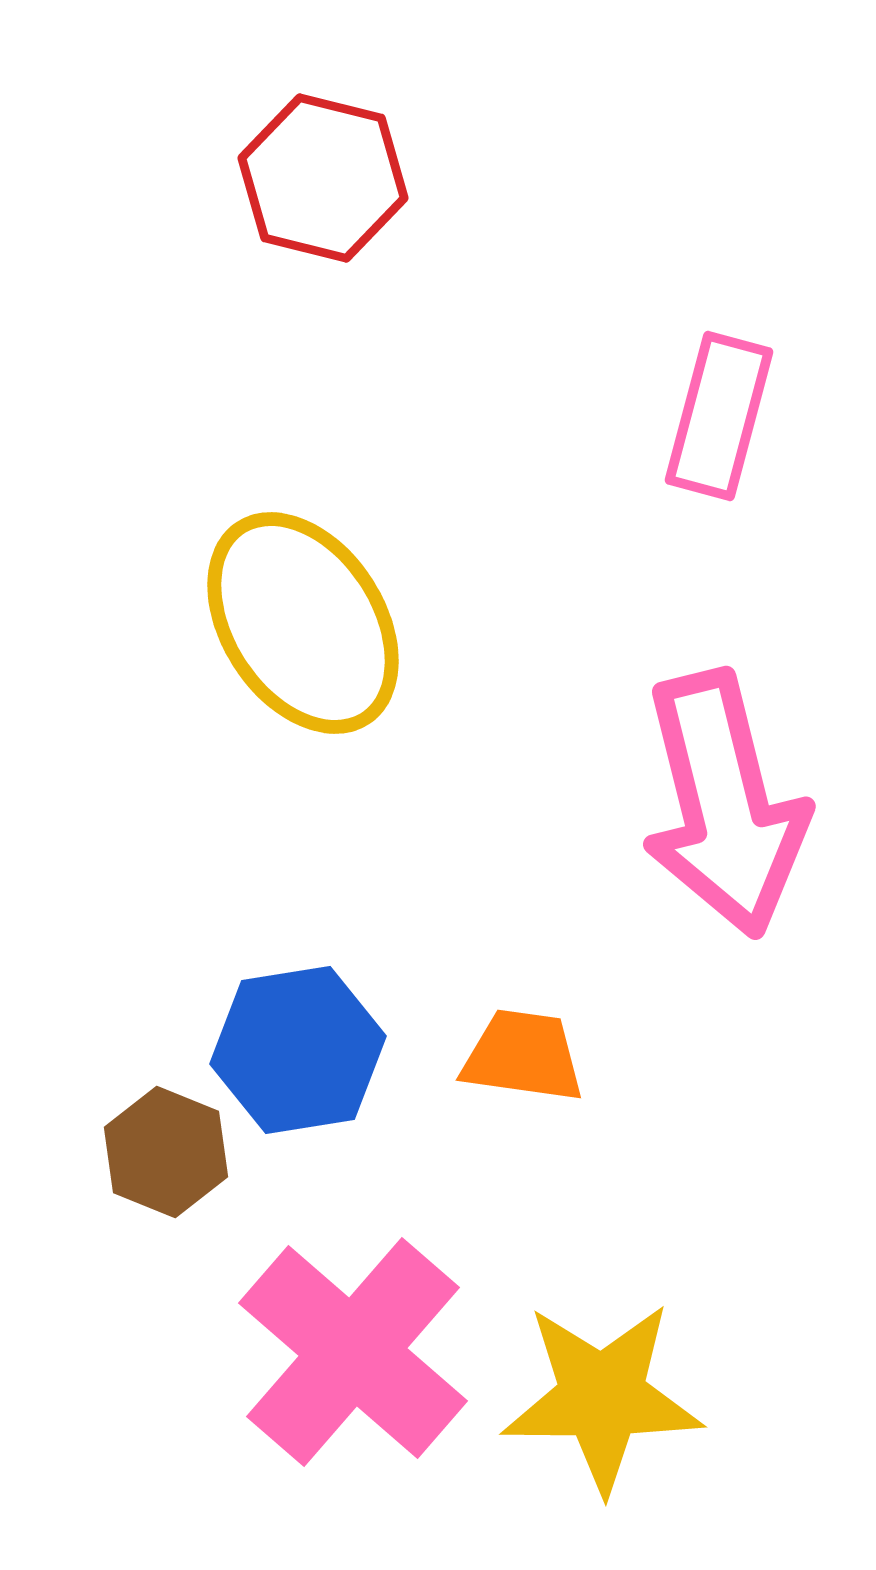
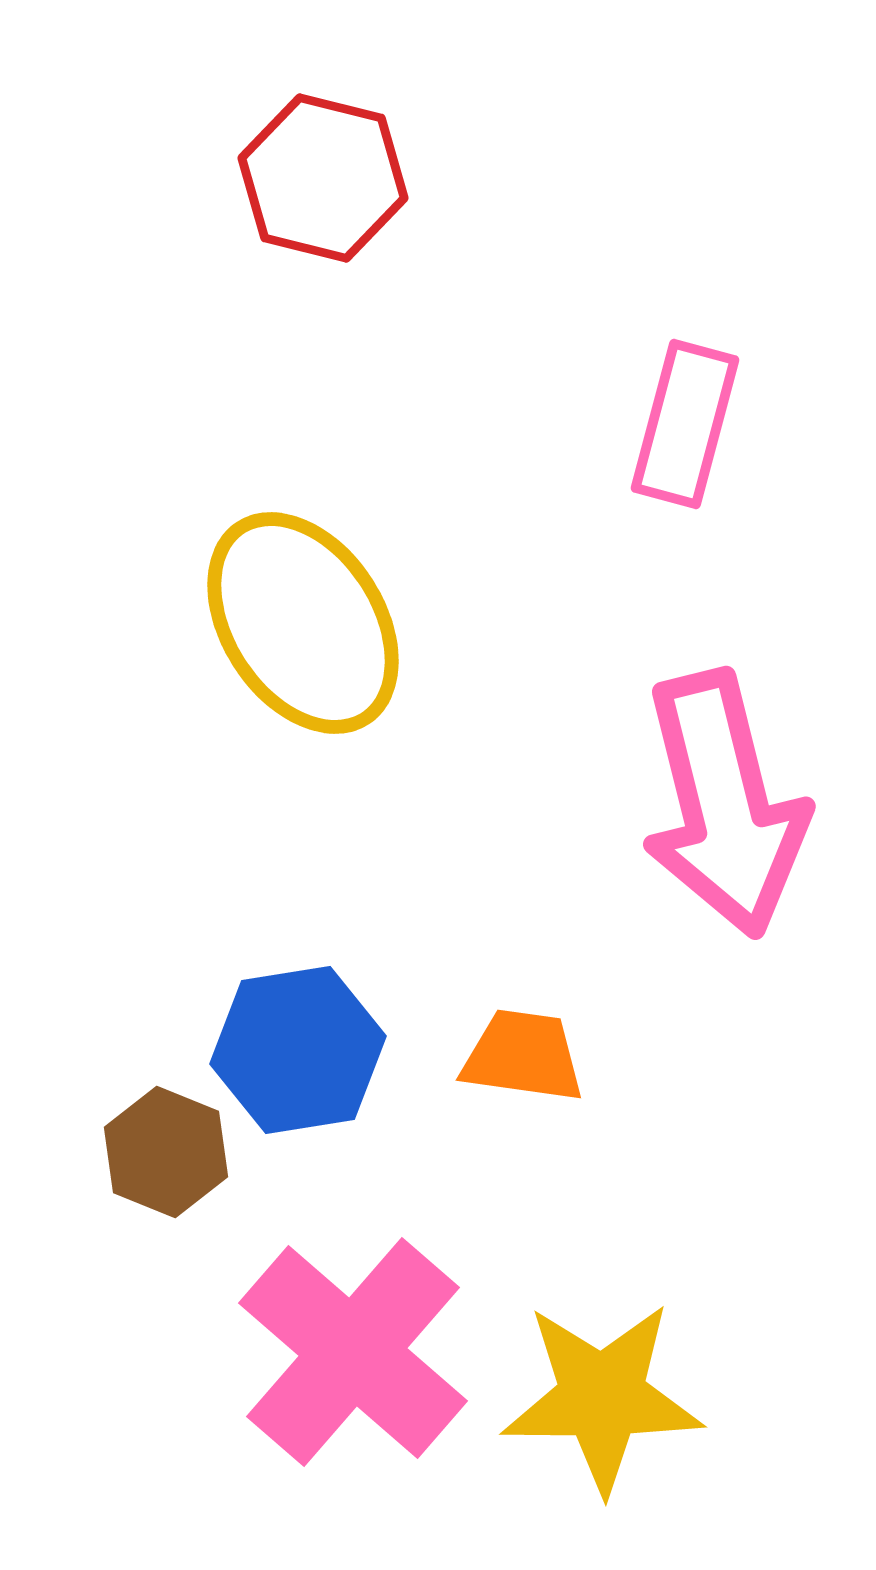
pink rectangle: moved 34 px left, 8 px down
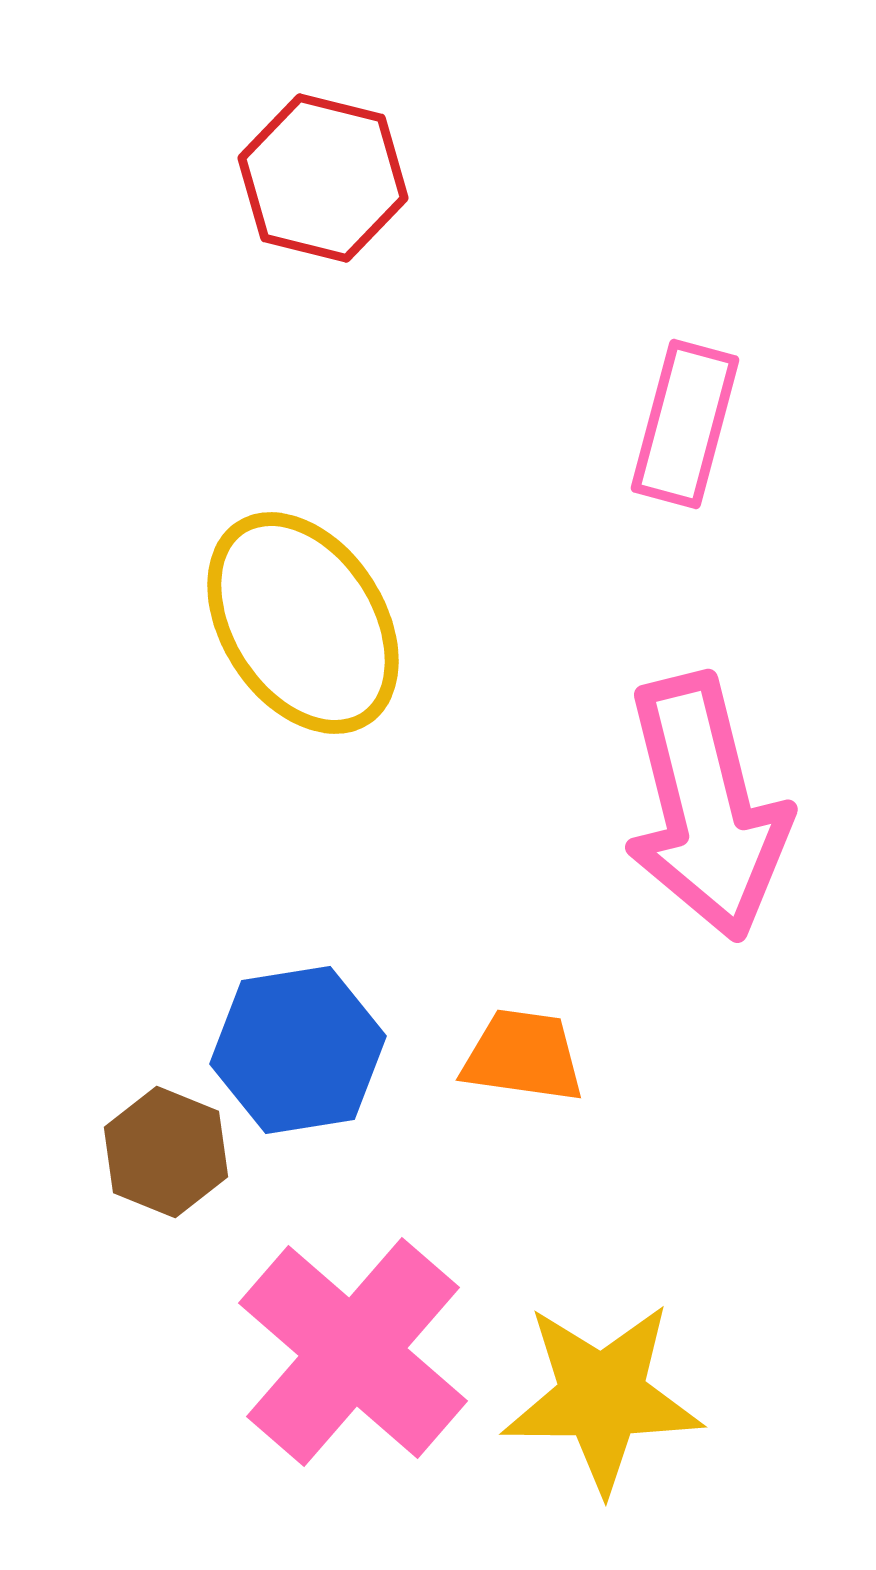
pink arrow: moved 18 px left, 3 px down
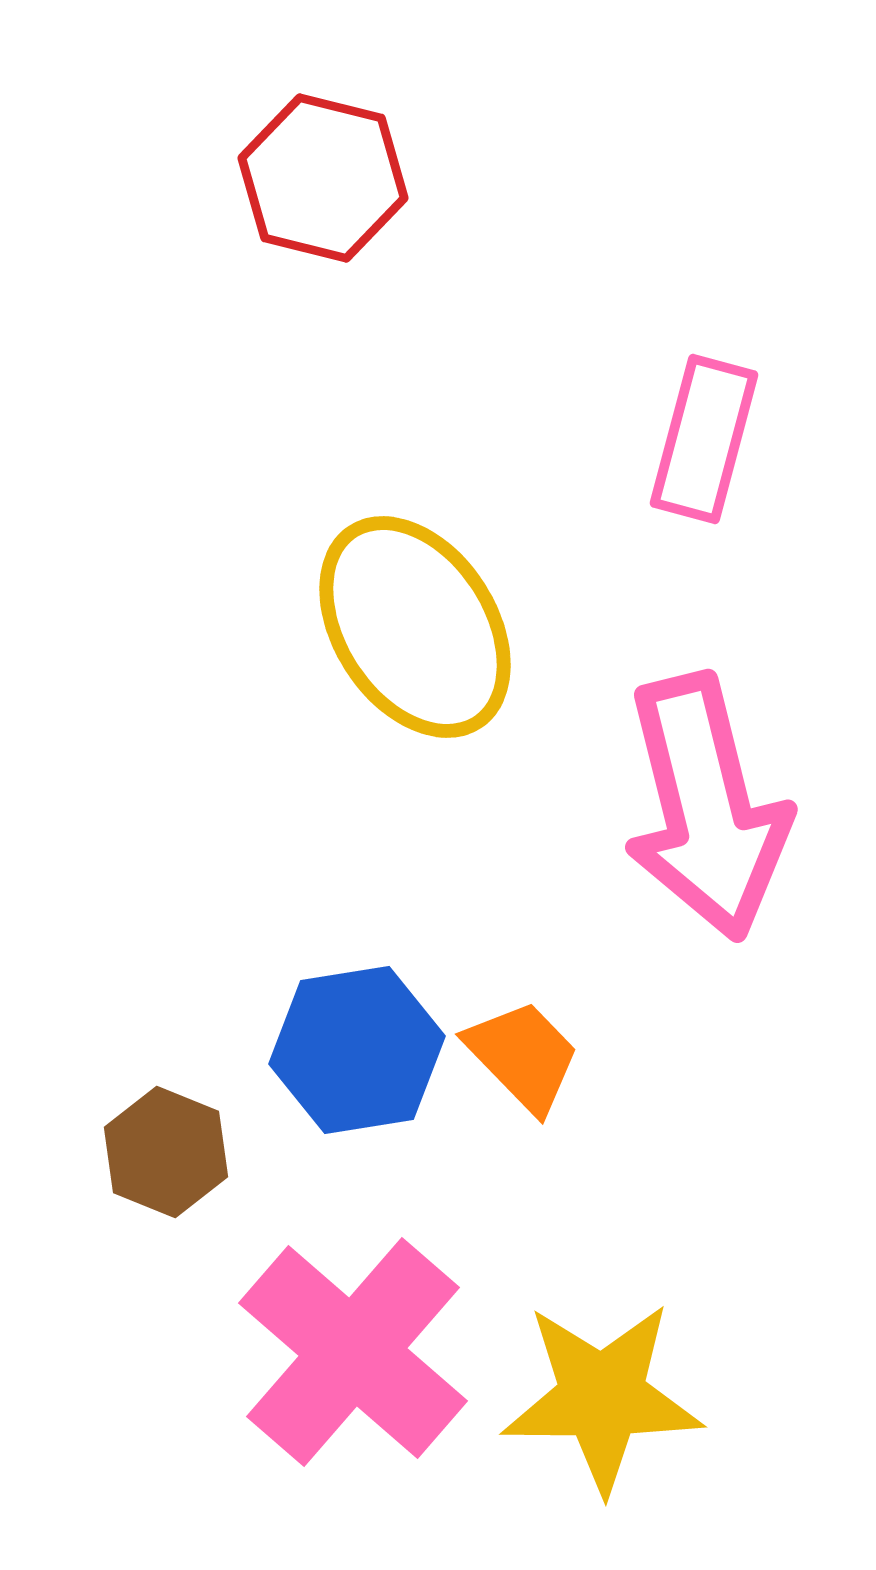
pink rectangle: moved 19 px right, 15 px down
yellow ellipse: moved 112 px right, 4 px down
blue hexagon: moved 59 px right
orange trapezoid: rotated 38 degrees clockwise
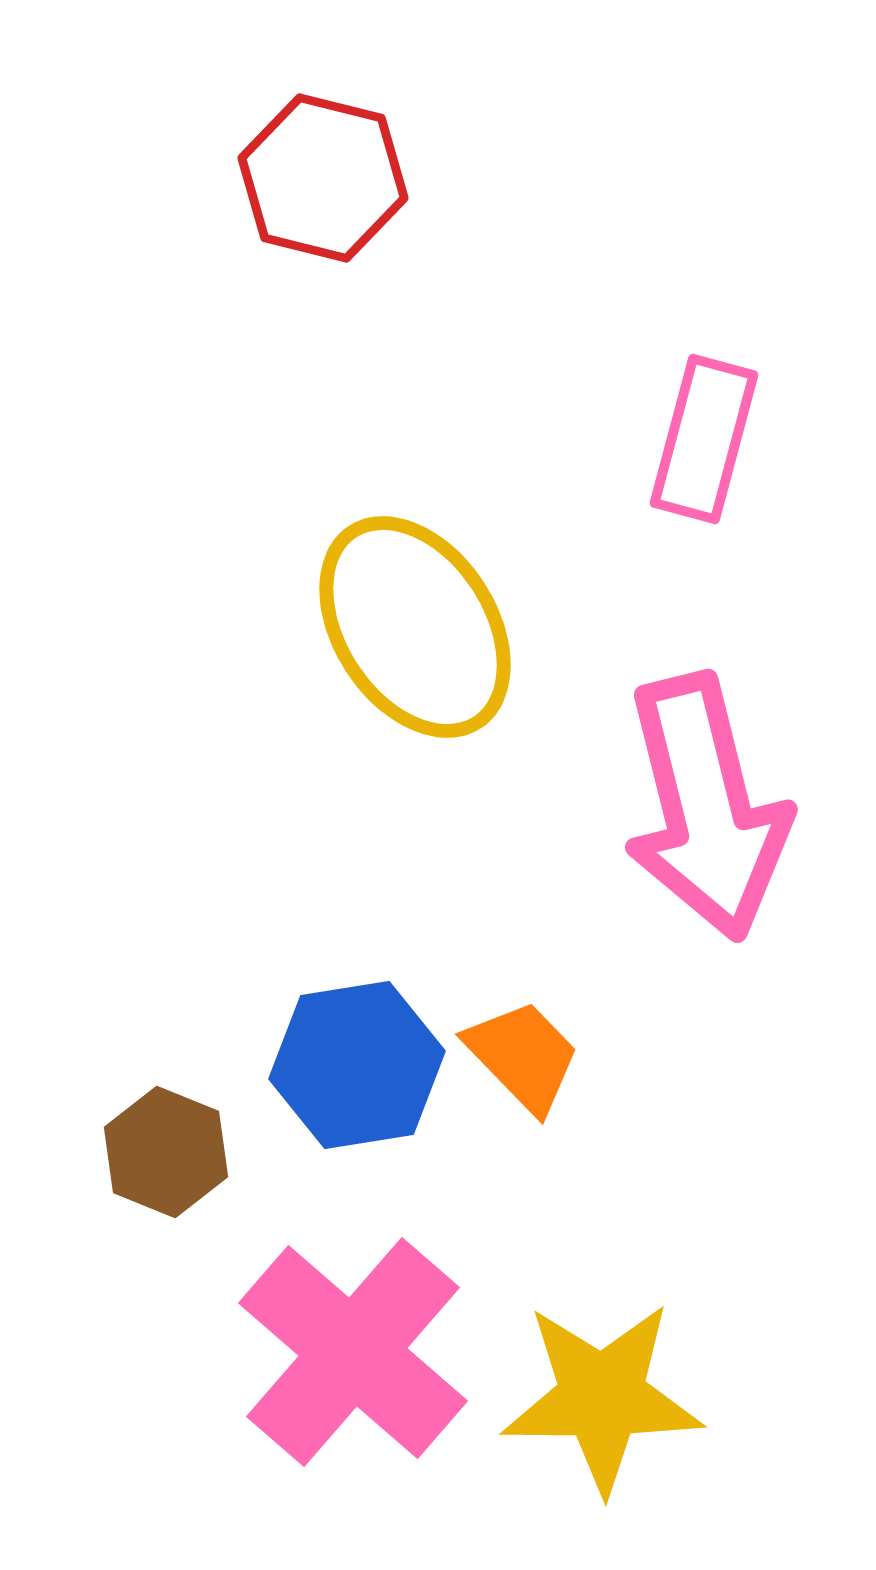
blue hexagon: moved 15 px down
